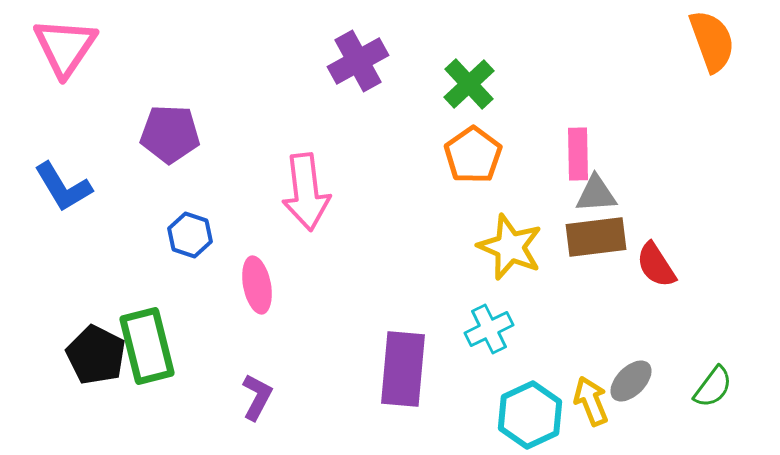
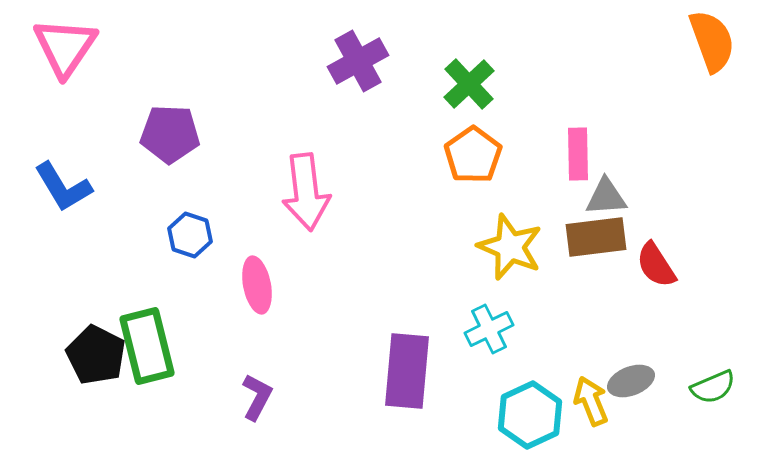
gray triangle: moved 10 px right, 3 px down
purple rectangle: moved 4 px right, 2 px down
gray ellipse: rotated 24 degrees clockwise
green semicircle: rotated 30 degrees clockwise
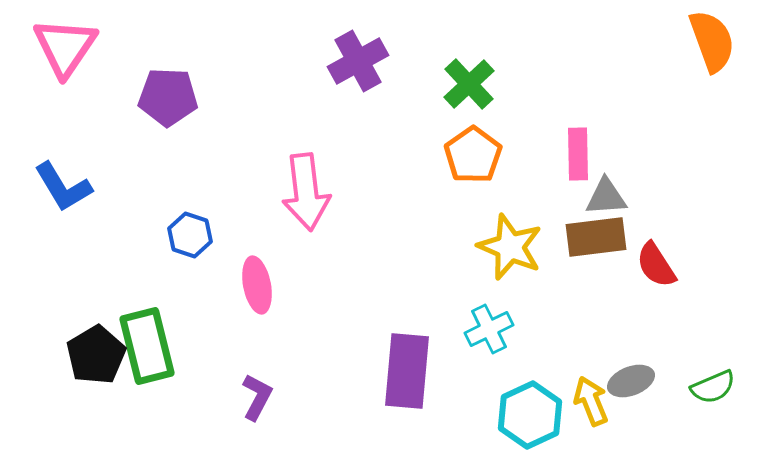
purple pentagon: moved 2 px left, 37 px up
black pentagon: rotated 14 degrees clockwise
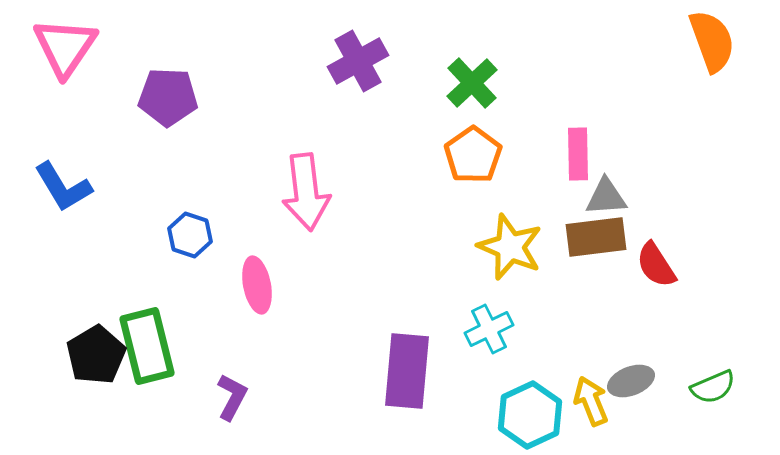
green cross: moved 3 px right, 1 px up
purple L-shape: moved 25 px left
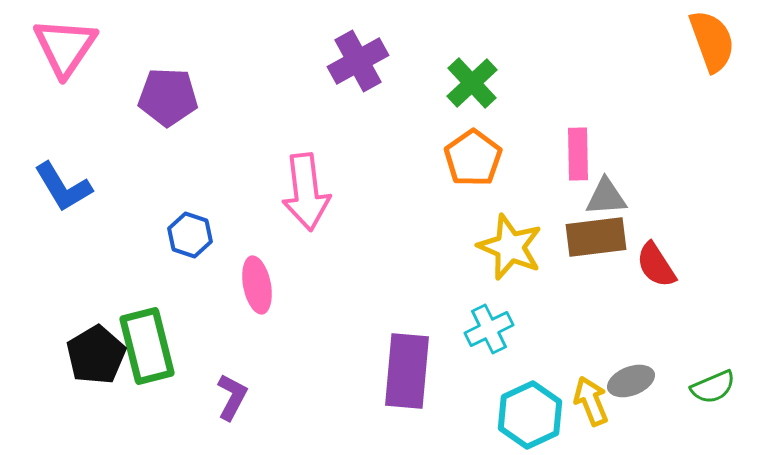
orange pentagon: moved 3 px down
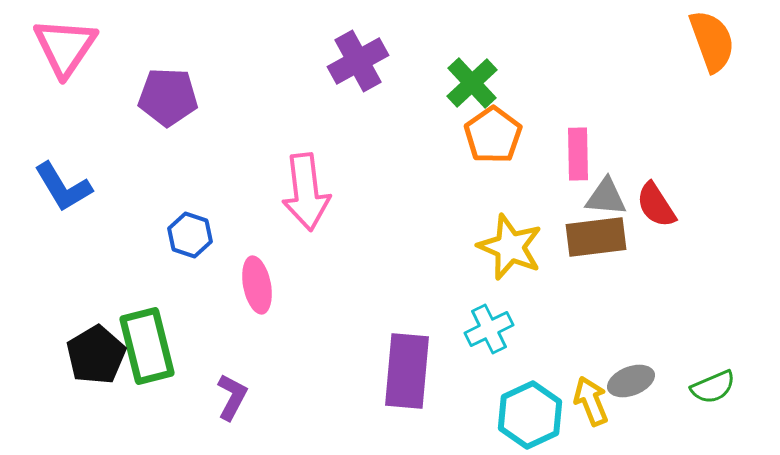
orange pentagon: moved 20 px right, 23 px up
gray triangle: rotated 9 degrees clockwise
red semicircle: moved 60 px up
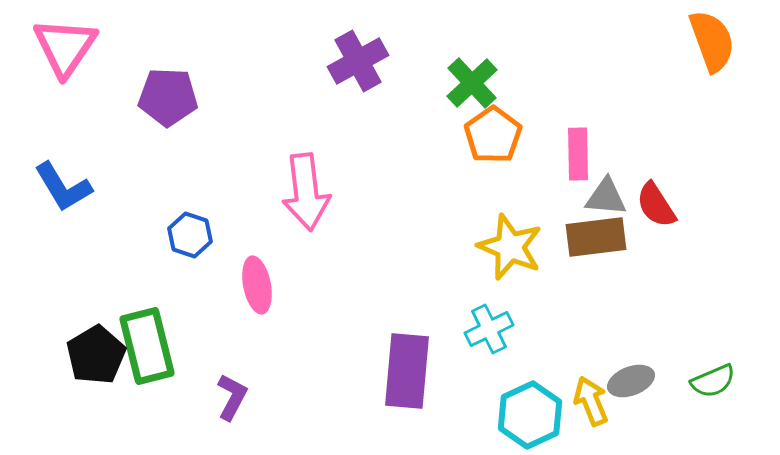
green semicircle: moved 6 px up
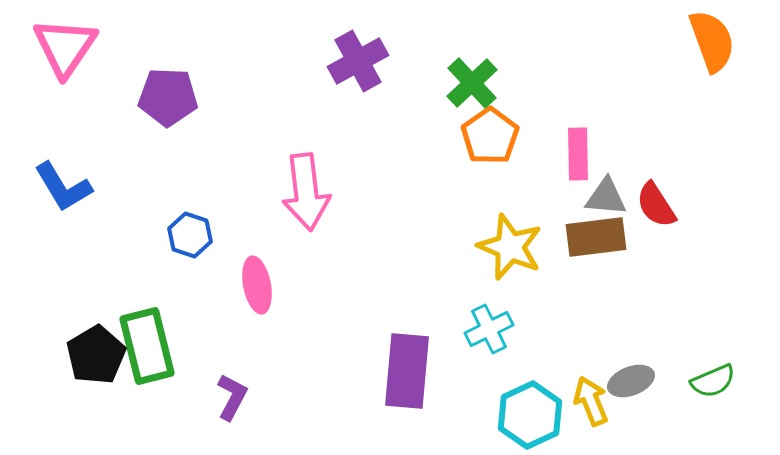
orange pentagon: moved 3 px left, 1 px down
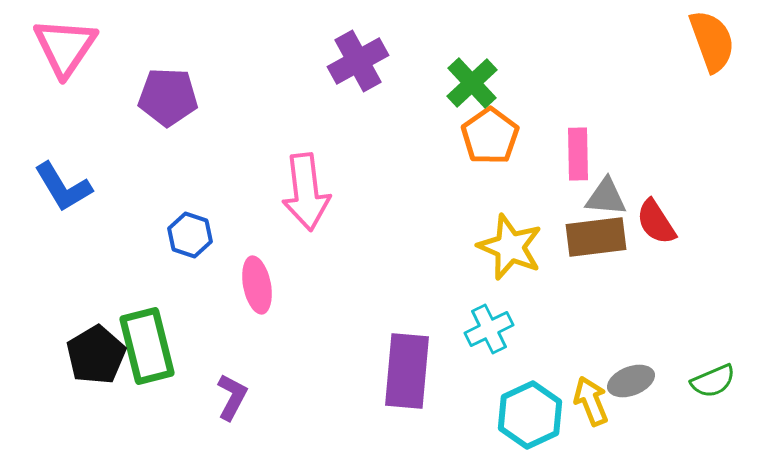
red semicircle: moved 17 px down
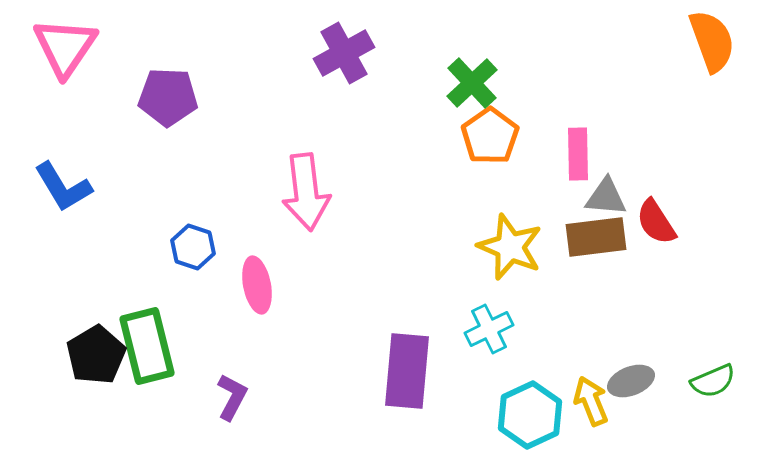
purple cross: moved 14 px left, 8 px up
blue hexagon: moved 3 px right, 12 px down
